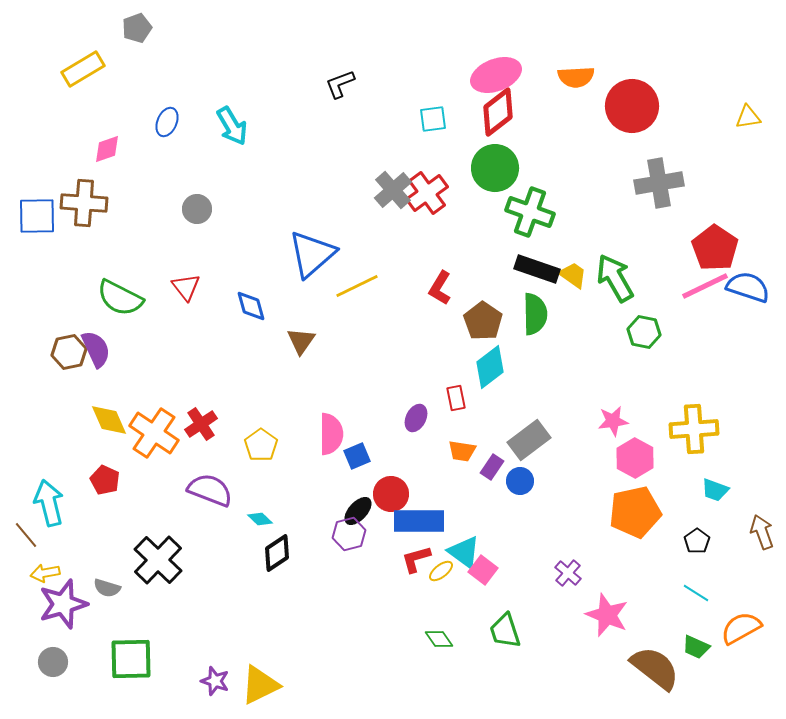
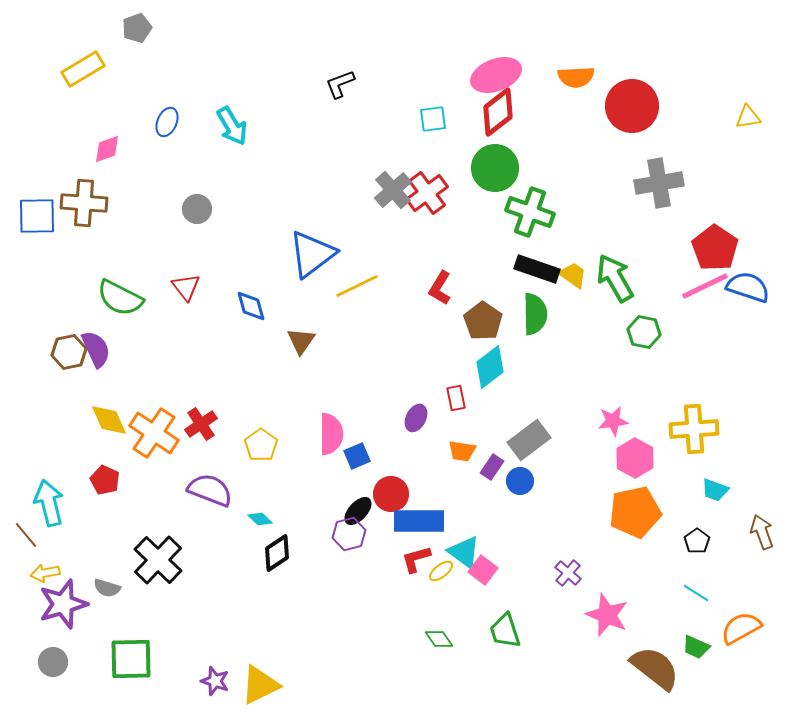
blue triangle at (312, 254): rotated 4 degrees clockwise
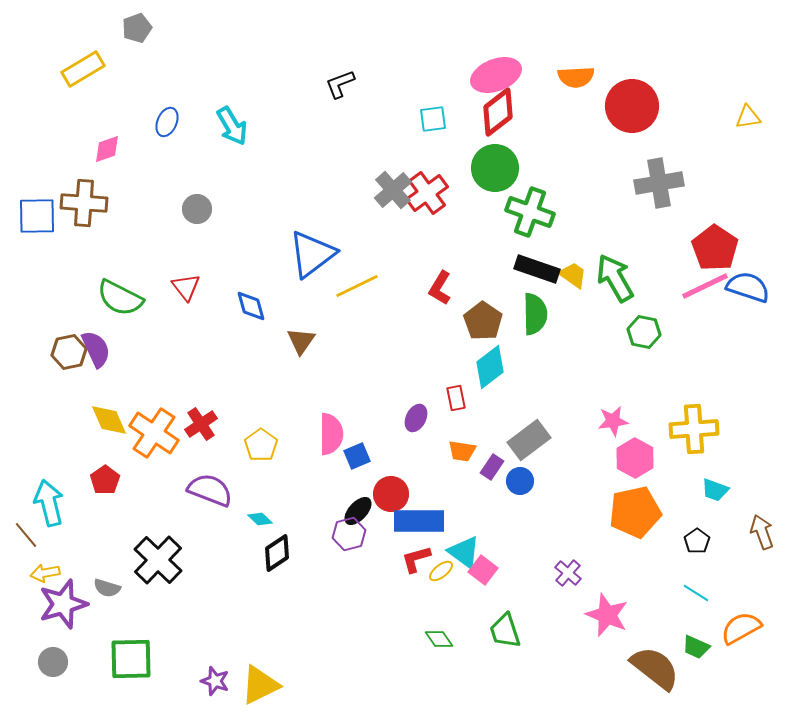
red pentagon at (105, 480): rotated 12 degrees clockwise
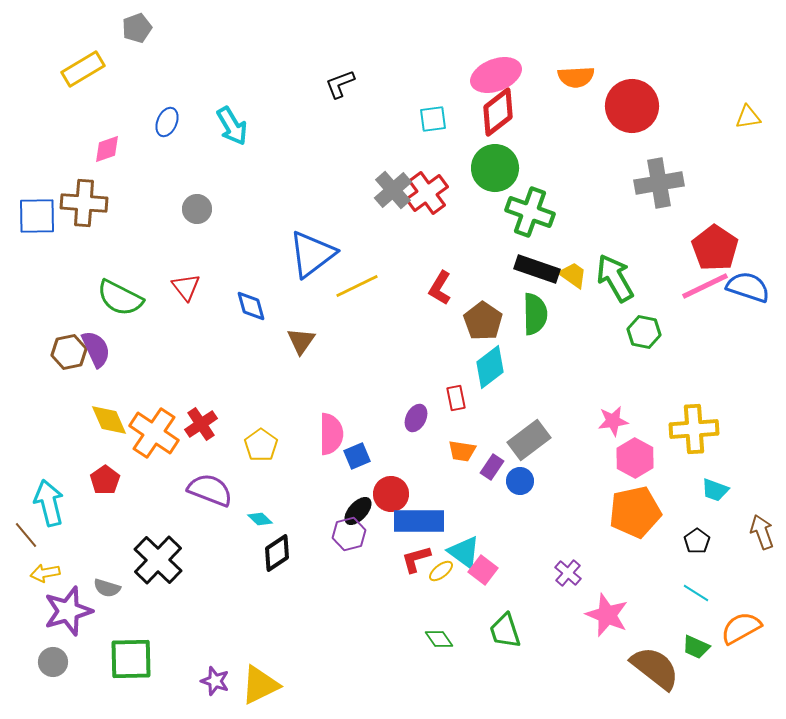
purple star at (63, 604): moved 5 px right, 7 px down
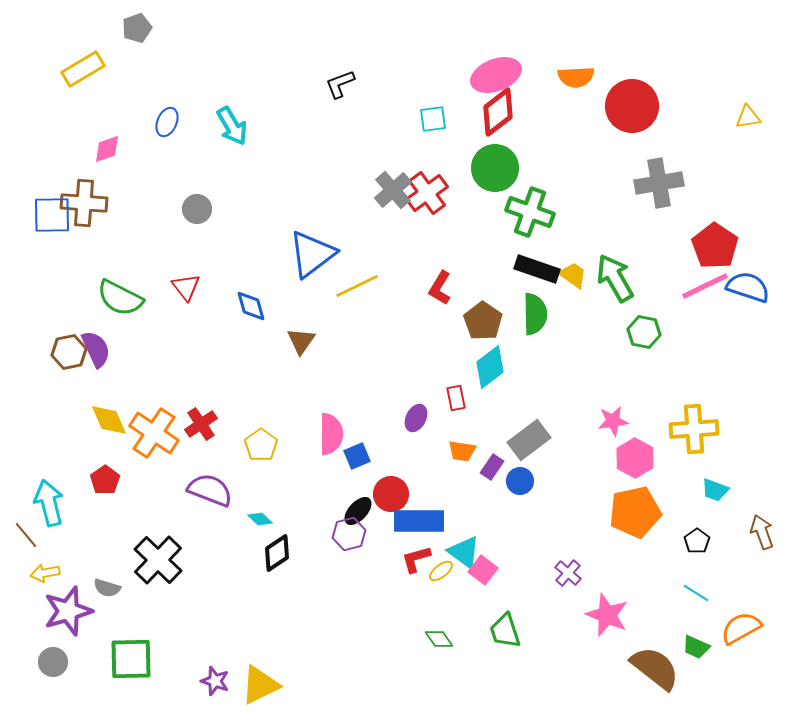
blue square at (37, 216): moved 15 px right, 1 px up
red pentagon at (715, 248): moved 2 px up
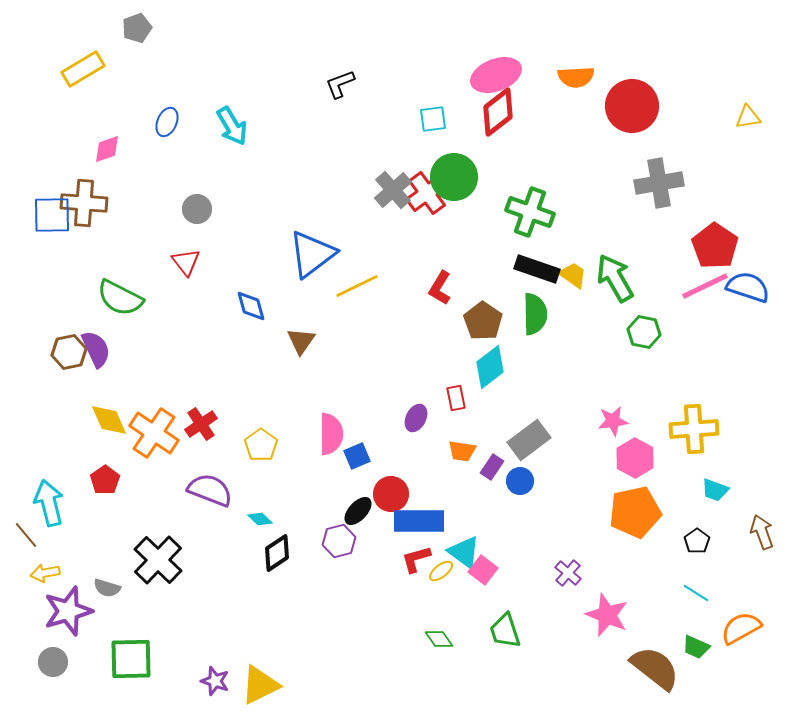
green circle at (495, 168): moved 41 px left, 9 px down
red triangle at (186, 287): moved 25 px up
purple hexagon at (349, 534): moved 10 px left, 7 px down
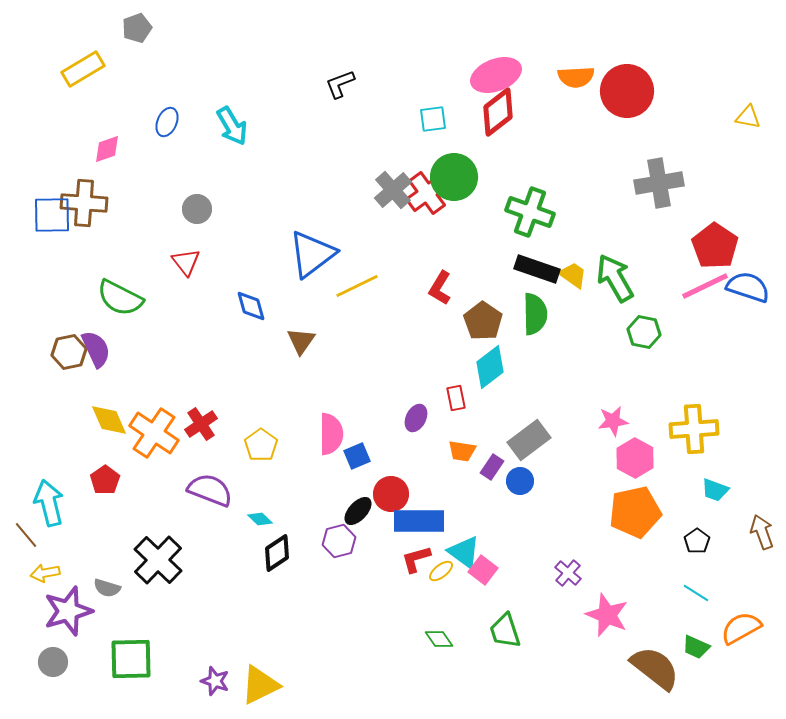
red circle at (632, 106): moved 5 px left, 15 px up
yellow triangle at (748, 117): rotated 20 degrees clockwise
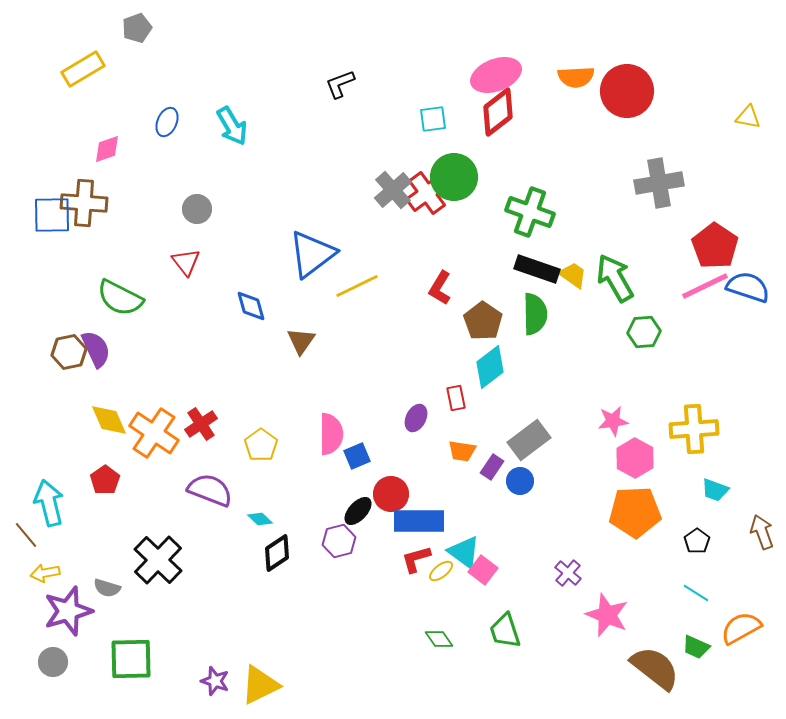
green hexagon at (644, 332): rotated 16 degrees counterclockwise
orange pentagon at (635, 512): rotated 9 degrees clockwise
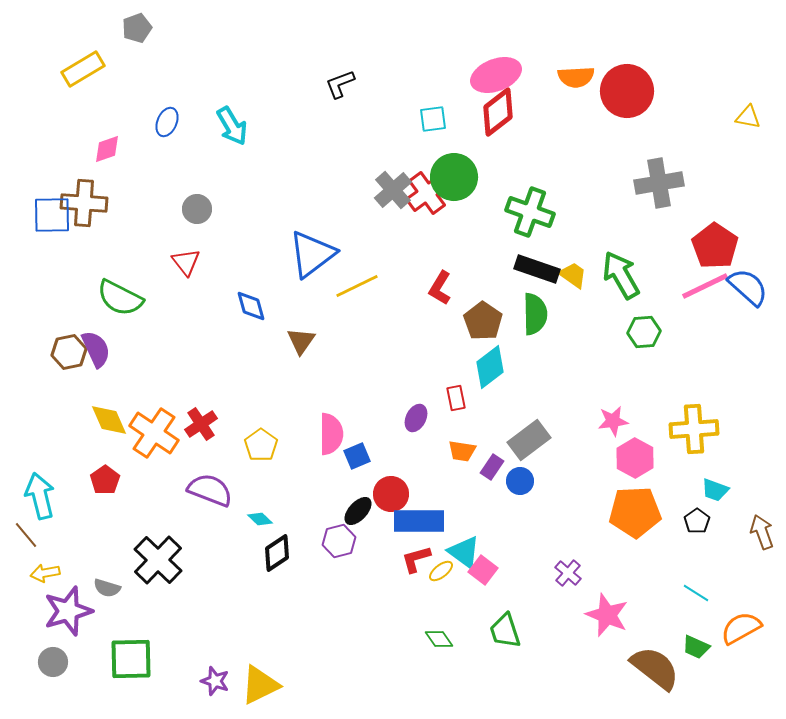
green arrow at (615, 278): moved 6 px right, 3 px up
blue semicircle at (748, 287): rotated 24 degrees clockwise
cyan arrow at (49, 503): moved 9 px left, 7 px up
black pentagon at (697, 541): moved 20 px up
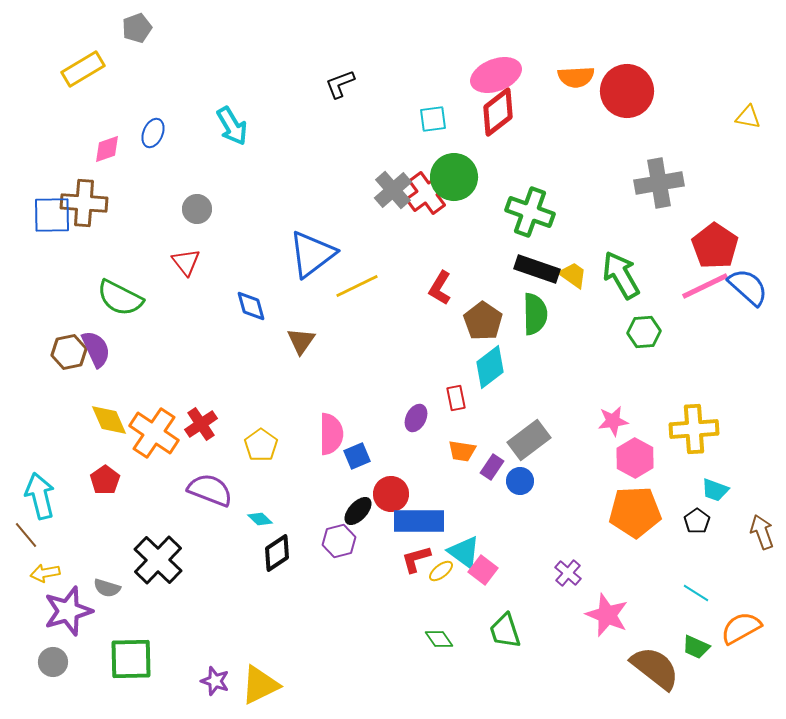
blue ellipse at (167, 122): moved 14 px left, 11 px down
